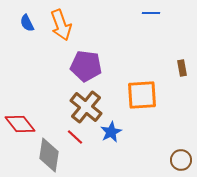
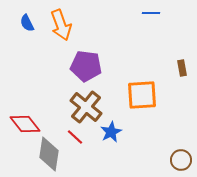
red diamond: moved 5 px right
gray diamond: moved 1 px up
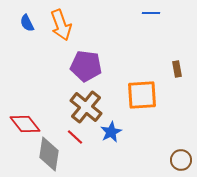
brown rectangle: moved 5 px left, 1 px down
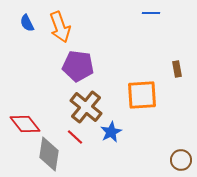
orange arrow: moved 1 px left, 2 px down
purple pentagon: moved 8 px left
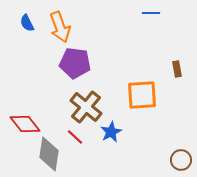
purple pentagon: moved 3 px left, 3 px up
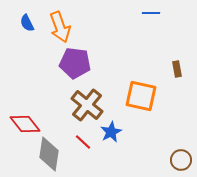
orange square: moved 1 px left, 1 px down; rotated 16 degrees clockwise
brown cross: moved 1 px right, 2 px up
red line: moved 8 px right, 5 px down
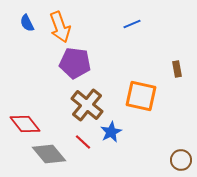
blue line: moved 19 px left, 11 px down; rotated 24 degrees counterclockwise
gray diamond: rotated 48 degrees counterclockwise
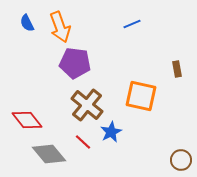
red diamond: moved 2 px right, 4 px up
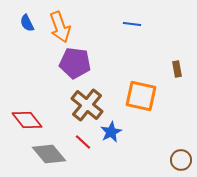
blue line: rotated 30 degrees clockwise
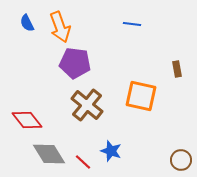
blue star: moved 19 px down; rotated 25 degrees counterclockwise
red line: moved 20 px down
gray diamond: rotated 8 degrees clockwise
